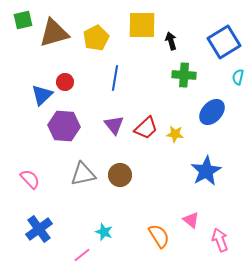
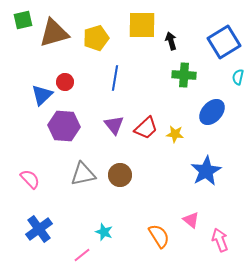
yellow pentagon: rotated 10 degrees clockwise
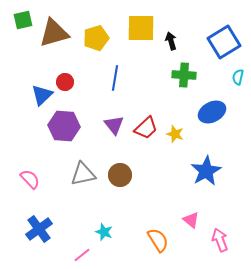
yellow square: moved 1 px left, 3 px down
blue ellipse: rotated 20 degrees clockwise
yellow star: rotated 12 degrees clockwise
orange semicircle: moved 1 px left, 4 px down
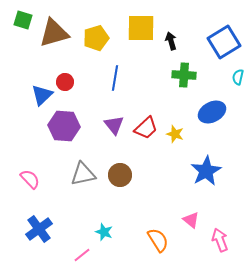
green square: rotated 30 degrees clockwise
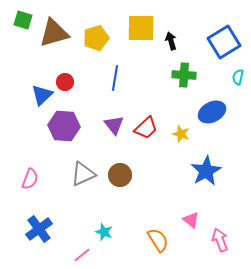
yellow star: moved 6 px right
gray triangle: rotated 12 degrees counterclockwise
pink semicircle: rotated 65 degrees clockwise
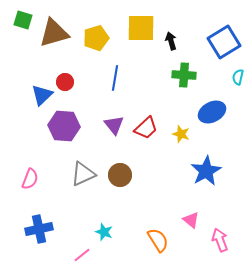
blue cross: rotated 24 degrees clockwise
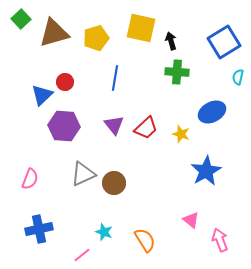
green square: moved 2 px left, 1 px up; rotated 30 degrees clockwise
yellow square: rotated 12 degrees clockwise
green cross: moved 7 px left, 3 px up
brown circle: moved 6 px left, 8 px down
orange semicircle: moved 13 px left
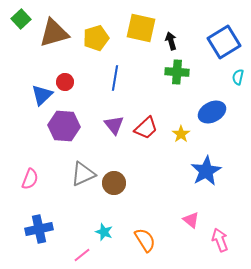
yellow star: rotated 18 degrees clockwise
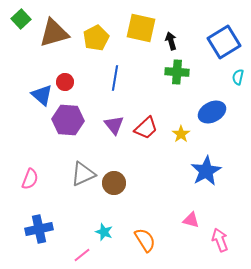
yellow pentagon: rotated 10 degrees counterclockwise
blue triangle: rotated 35 degrees counterclockwise
purple hexagon: moved 4 px right, 6 px up
pink triangle: rotated 24 degrees counterclockwise
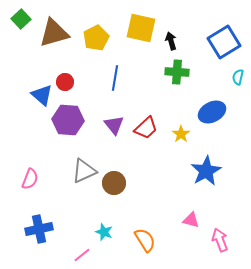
gray triangle: moved 1 px right, 3 px up
